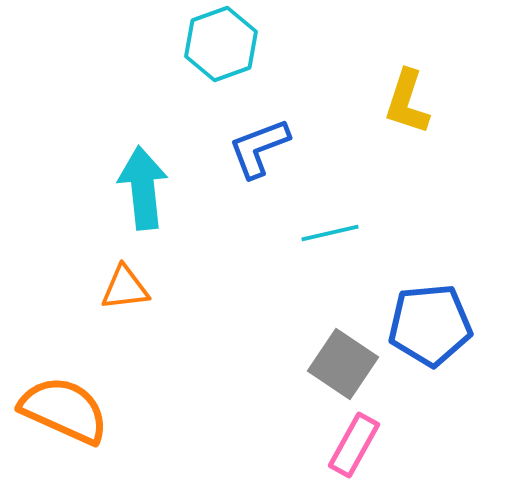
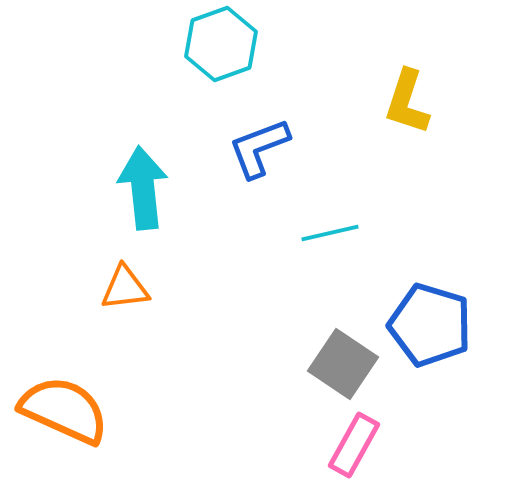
blue pentagon: rotated 22 degrees clockwise
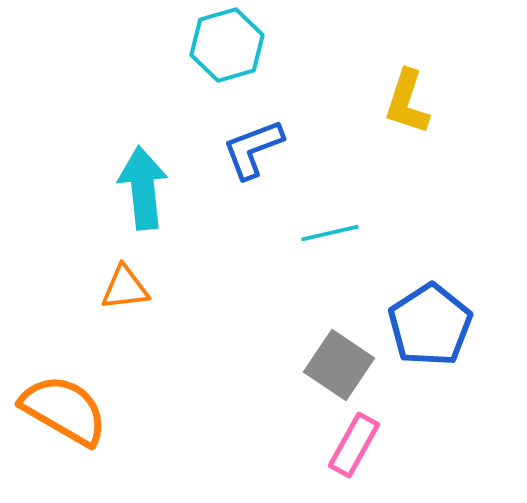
cyan hexagon: moved 6 px right, 1 px down; rotated 4 degrees clockwise
blue L-shape: moved 6 px left, 1 px down
blue pentagon: rotated 22 degrees clockwise
gray square: moved 4 px left, 1 px down
orange semicircle: rotated 6 degrees clockwise
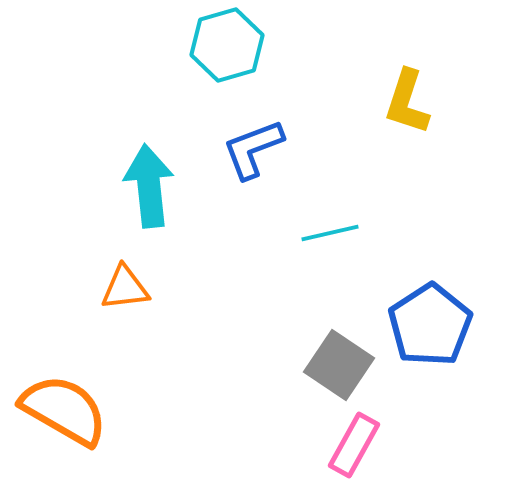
cyan arrow: moved 6 px right, 2 px up
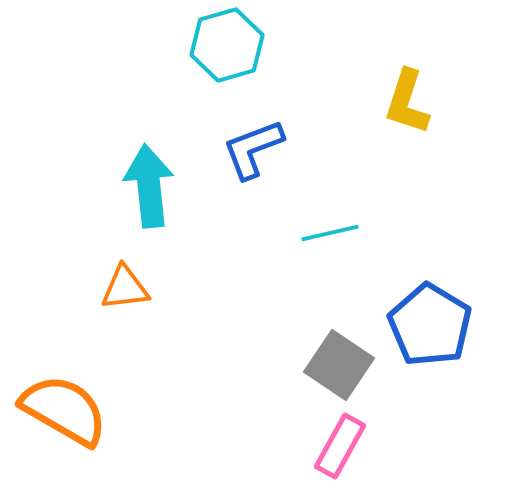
blue pentagon: rotated 8 degrees counterclockwise
pink rectangle: moved 14 px left, 1 px down
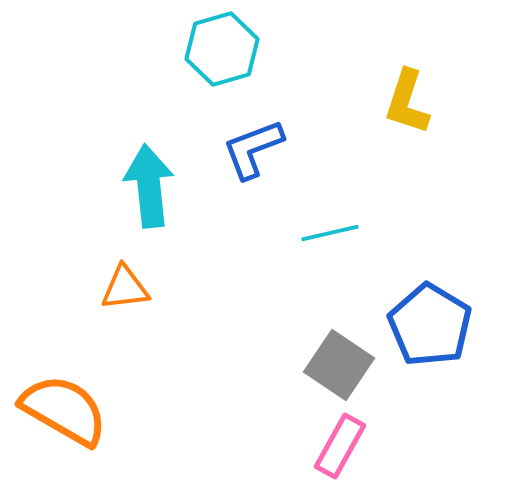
cyan hexagon: moved 5 px left, 4 px down
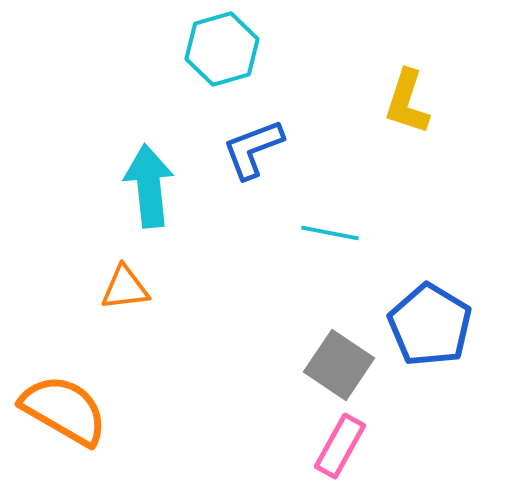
cyan line: rotated 24 degrees clockwise
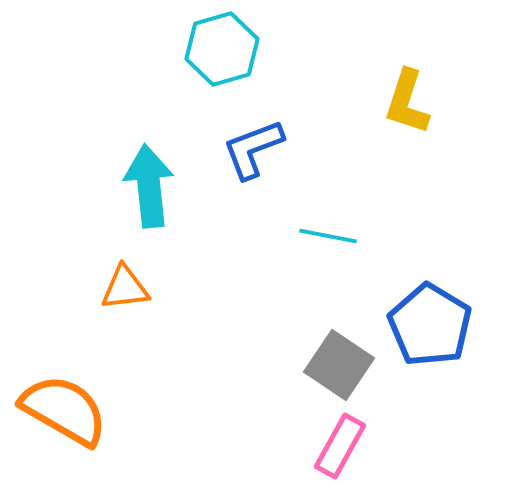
cyan line: moved 2 px left, 3 px down
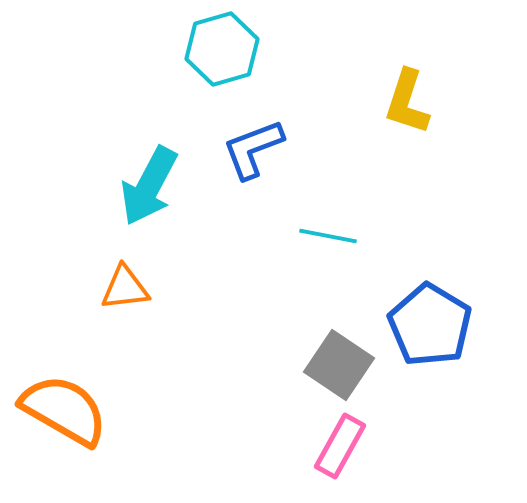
cyan arrow: rotated 146 degrees counterclockwise
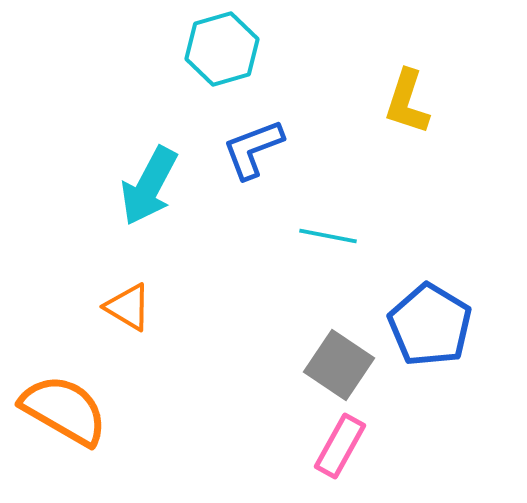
orange triangle: moved 3 px right, 19 px down; rotated 38 degrees clockwise
